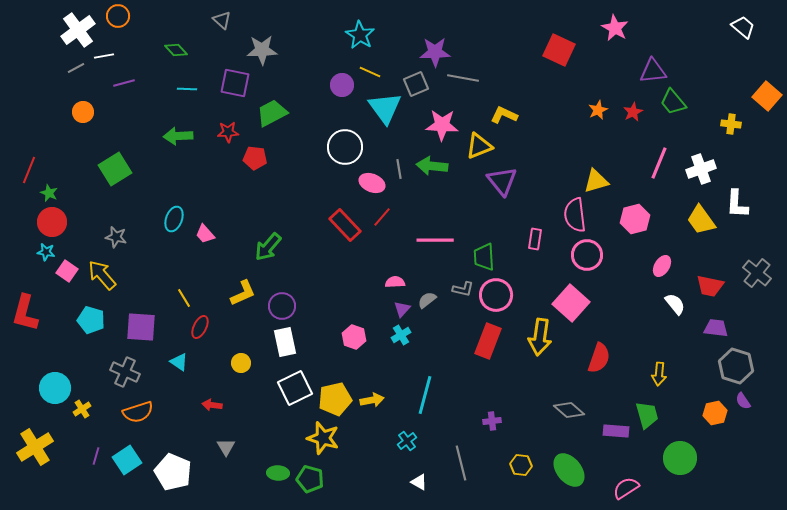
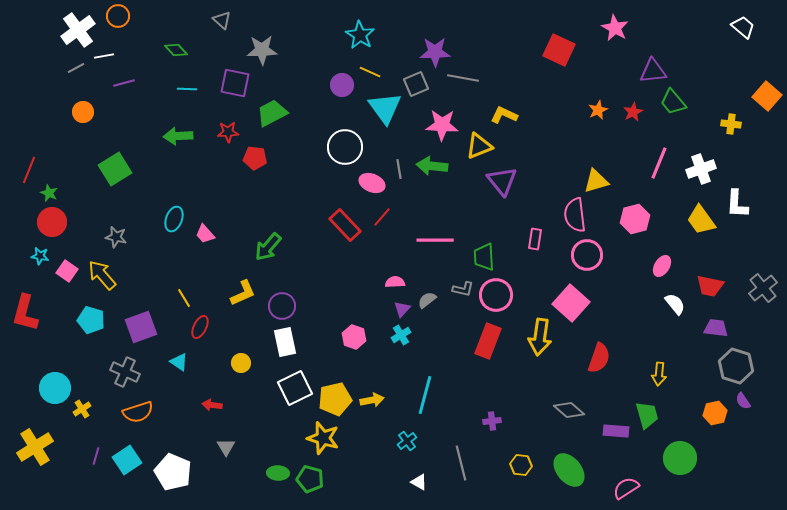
cyan star at (46, 252): moved 6 px left, 4 px down
gray cross at (757, 273): moved 6 px right, 15 px down; rotated 12 degrees clockwise
purple square at (141, 327): rotated 24 degrees counterclockwise
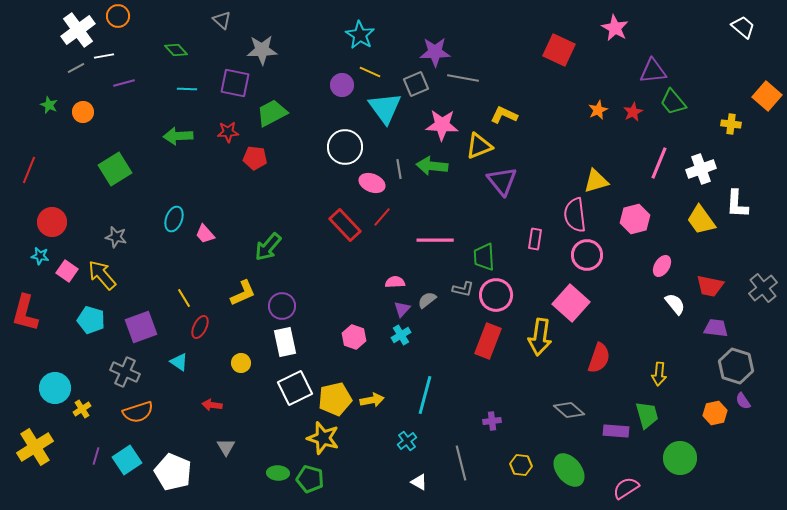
green star at (49, 193): moved 88 px up
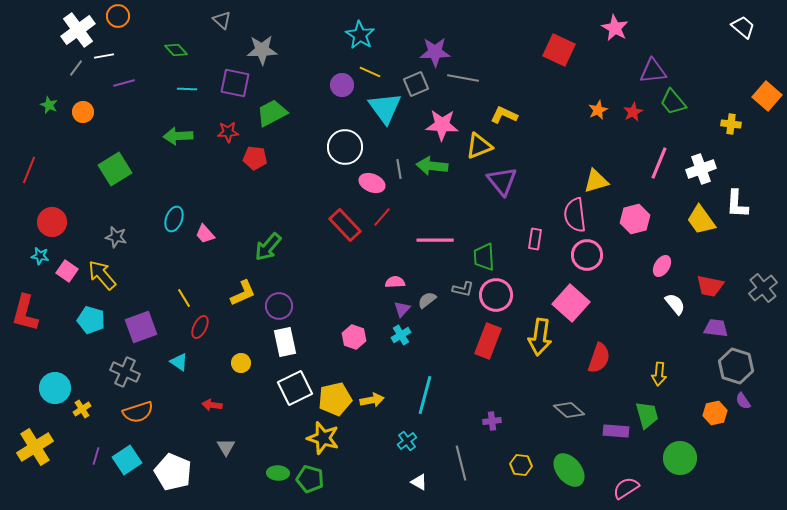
gray line at (76, 68): rotated 24 degrees counterclockwise
purple circle at (282, 306): moved 3 px left
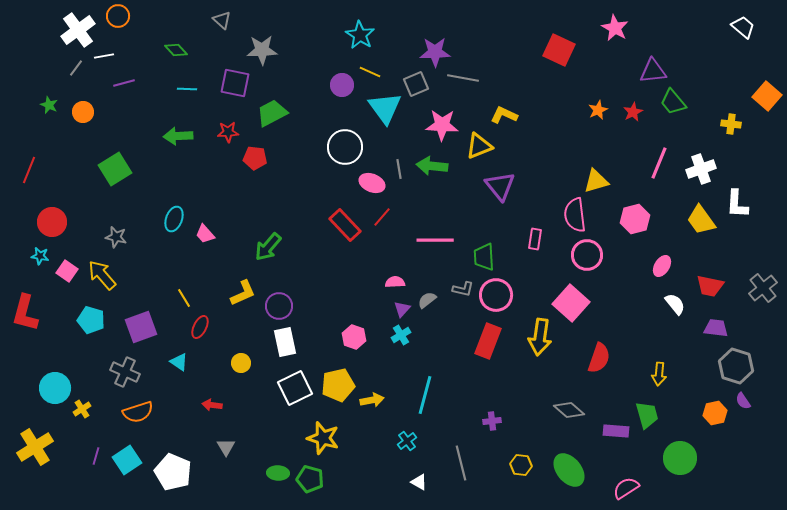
purple triangle at (502, 181): moved 2 px left, 5 px down
yellow pentagon at (335, 399): moved 3 px right, 14 px up
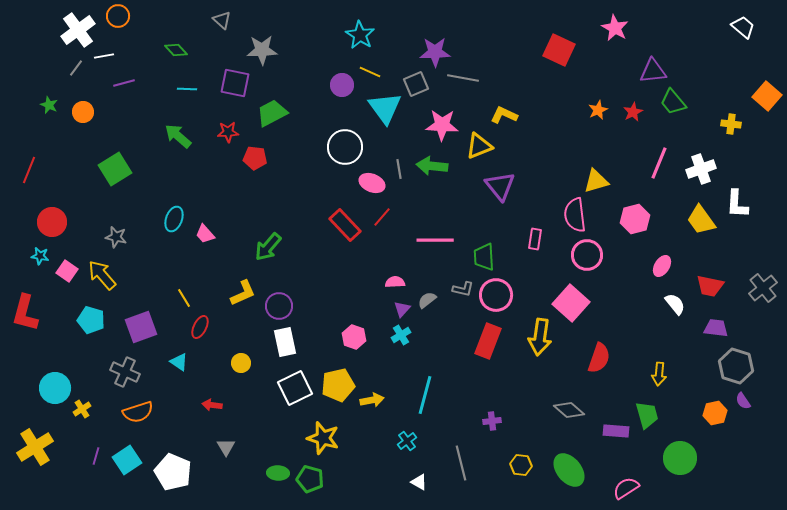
green arrow at (178, 136): rotated 44 degrees clockwise
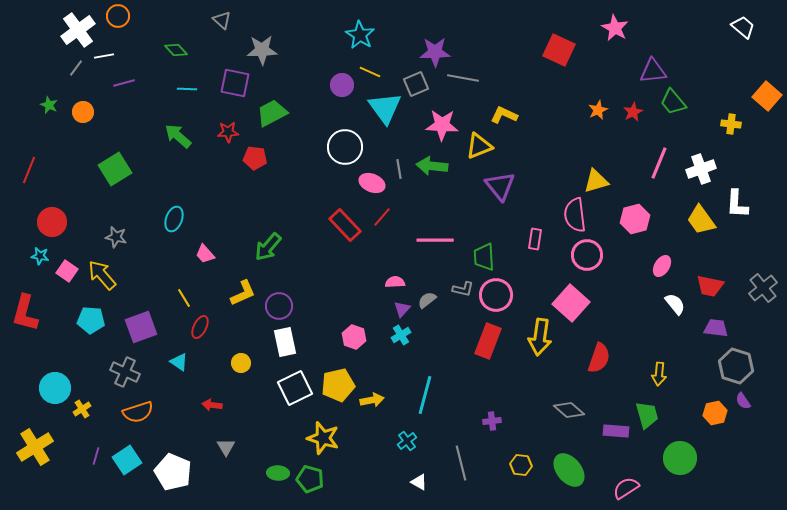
pink trapezoid at (205, 234): moved 20 px down
cyan pentagon at (91, 320): rotated 12 degrees counterclockwise
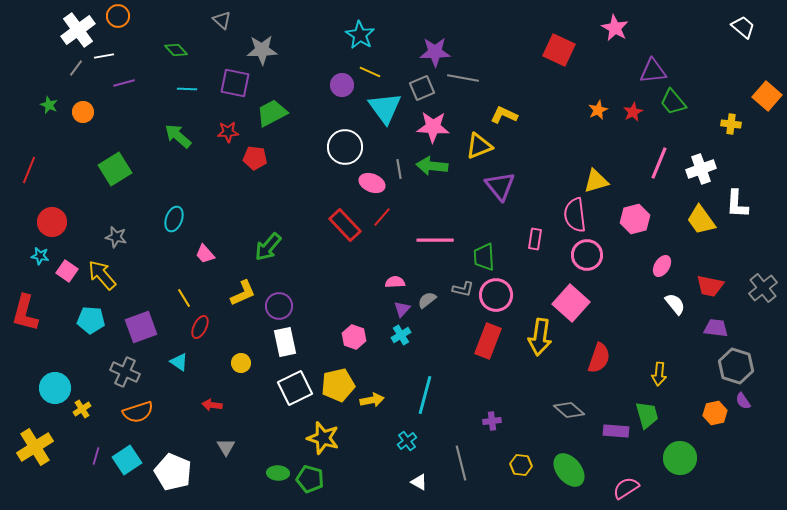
gray square at (416, 84): moved 6 px right, 4 px down
pink star at (442, 125): moved 9 px left, 2 px down
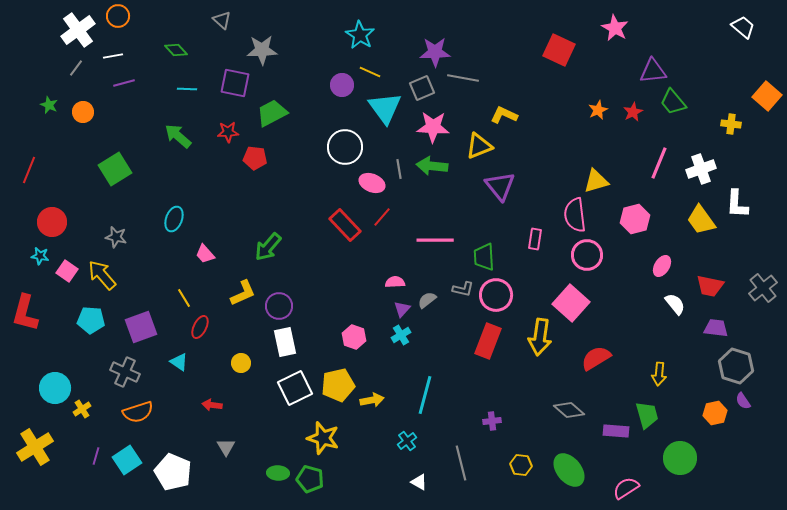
white line at (104, 56): moved 9 px right
red semicircle at (599, 358): moved 3 px left; rotated 140 degrees counterclockwise
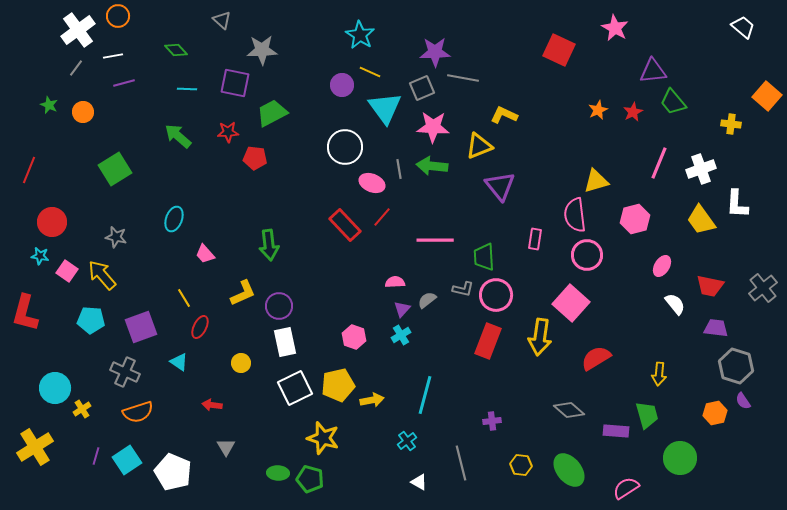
green arrow at (268, 247): moved 1 px right, 2 px up; rotated 48 degrees counterclockwise
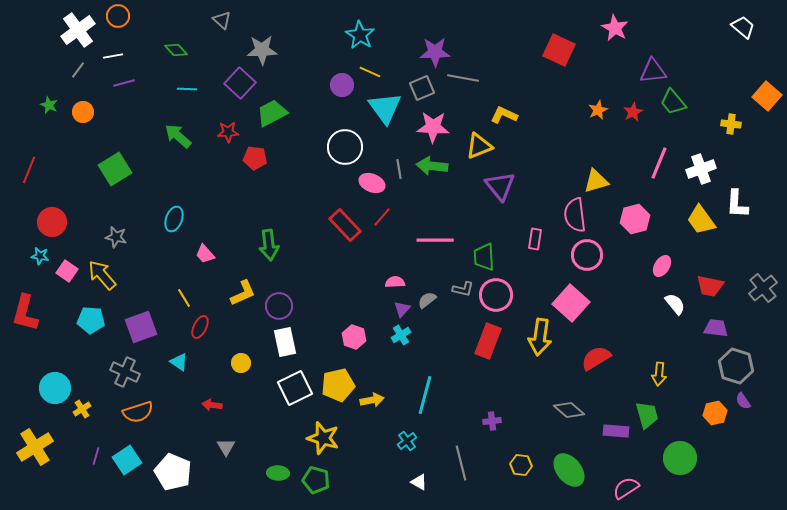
gray line at (76, 68): moved 2 px right, 2 px down
purple square at (235, 83): moved 5 px right; rotated 32 degrees clockwise
green pentagon at (310, 479): moved 6 px right, 1 px down
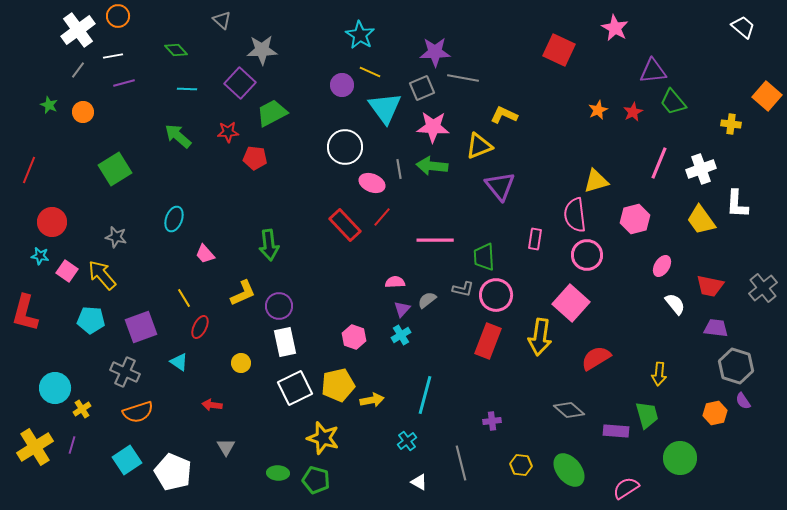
purple line at (96, 456): moved 24 px left, 11 px up
